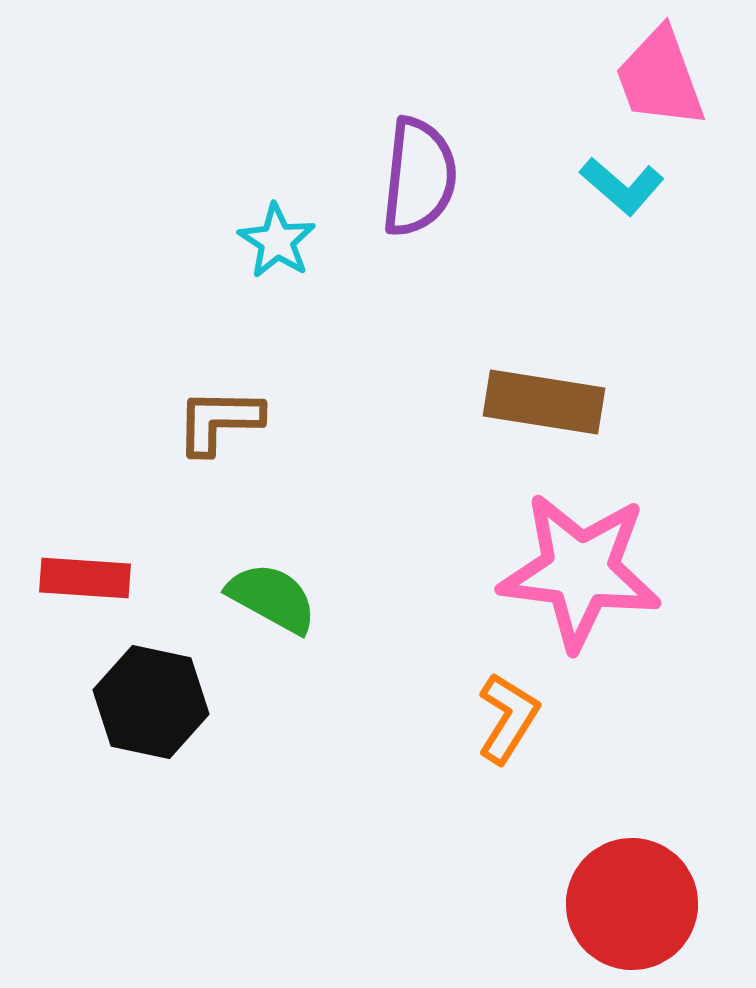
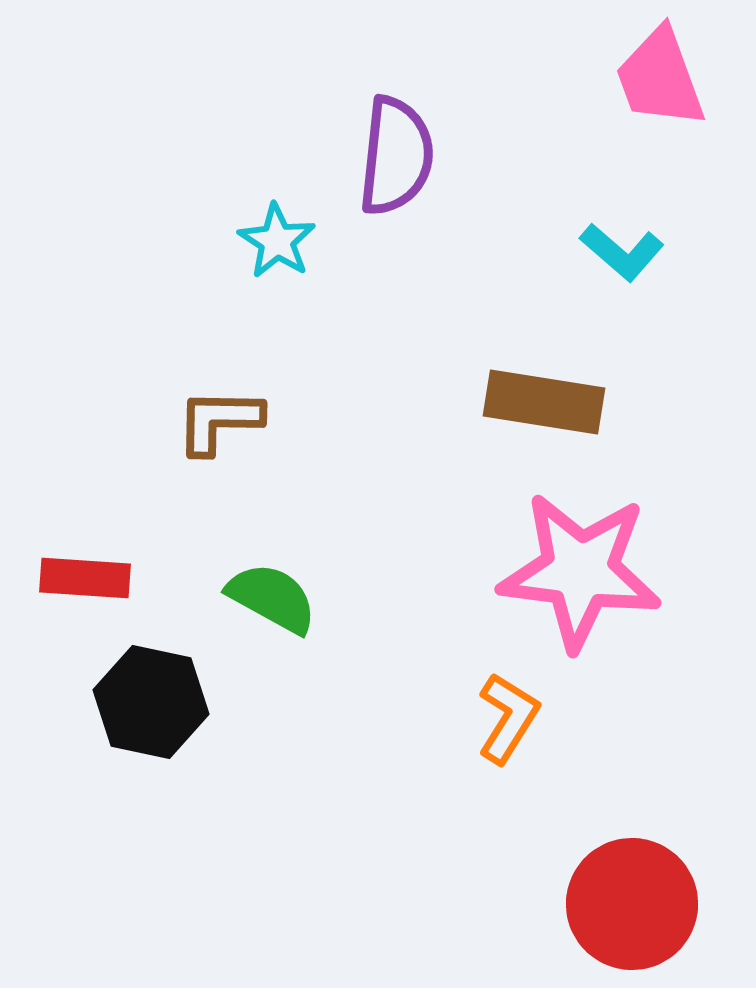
purple semicircle: moved 23 px left, 21 px up
cyan L-shape: moved 66 px down
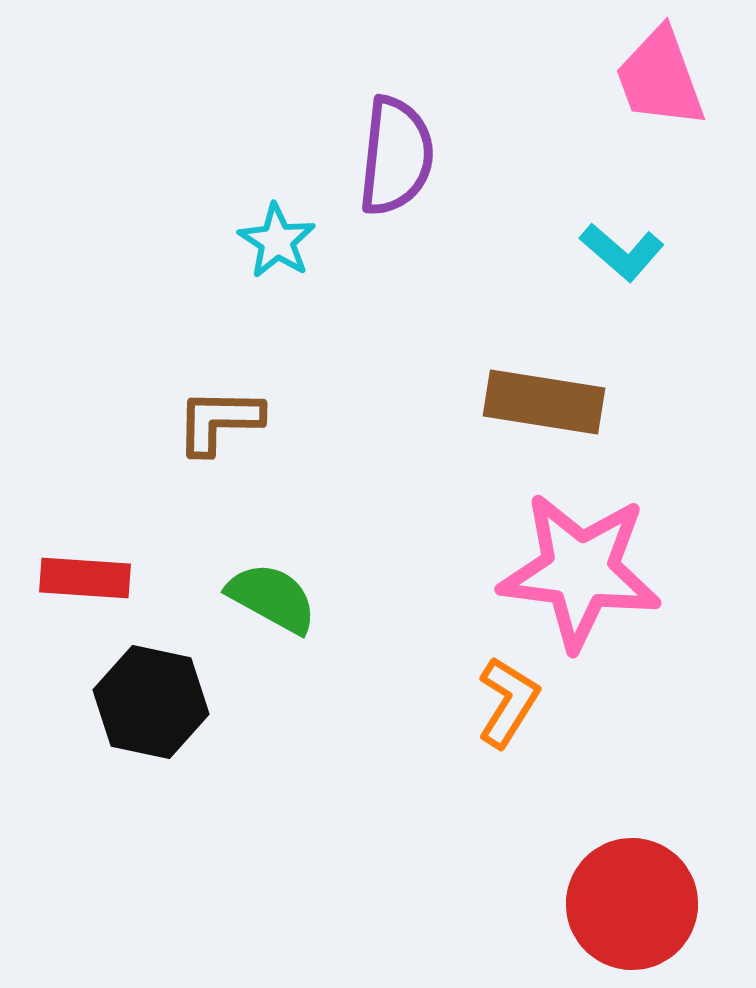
orange L-shape: moved 16 px up
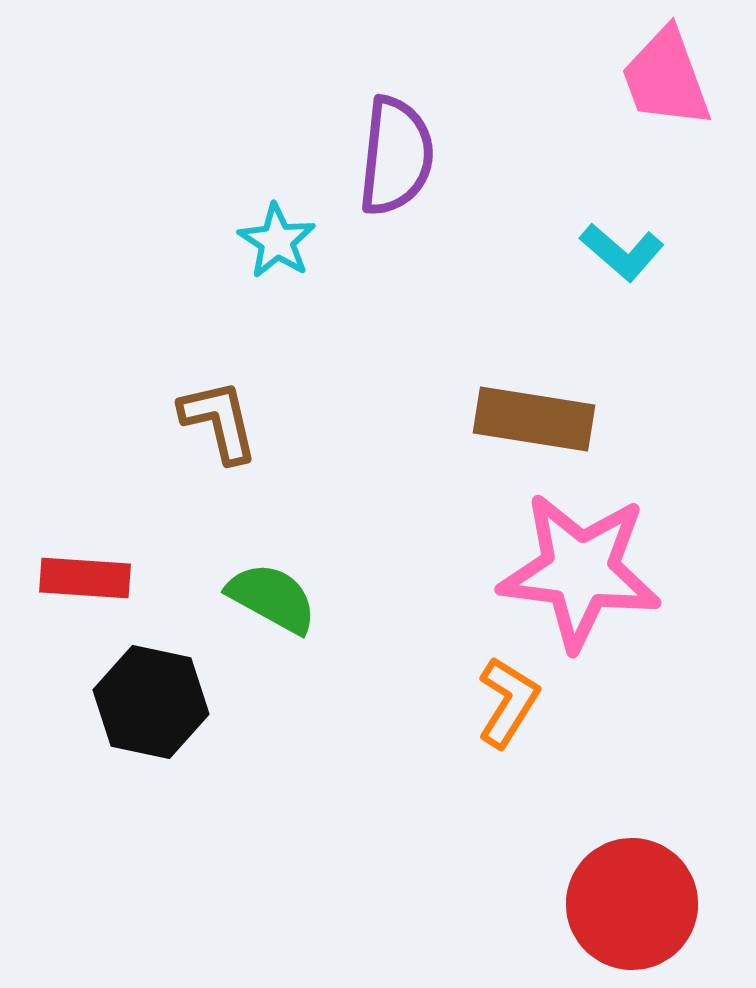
pink trapezoid: moved 6 px right
brown rectangle: moved 10 px left, 17 px down
brown L-shape: rotated 76 degrees clockwise
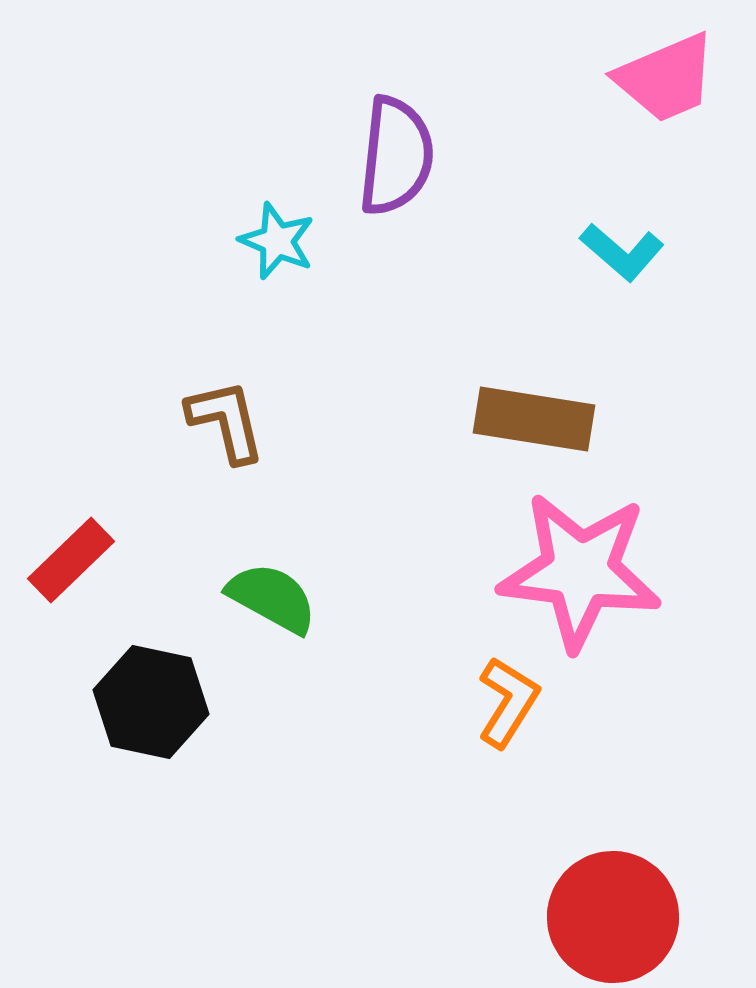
pink trapezoid: rotated 93 degrees counterclockwise
cyan star: rotated 10 degrees counterclockwise
brown L-shape: moved 7 px right
red rectangle: moved 14 px left, 18 px up; rotated 48 degrees counterclockwise
red circle: moved 19 px left, 13 px down
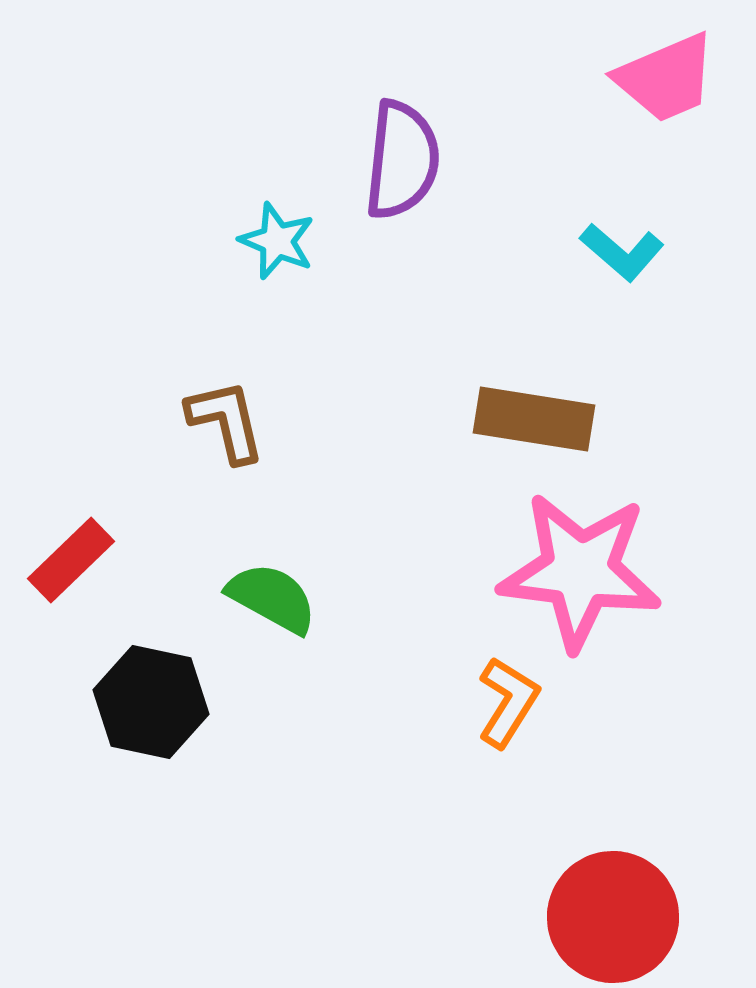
purple semicircle: moved 6 px right, 4 px down
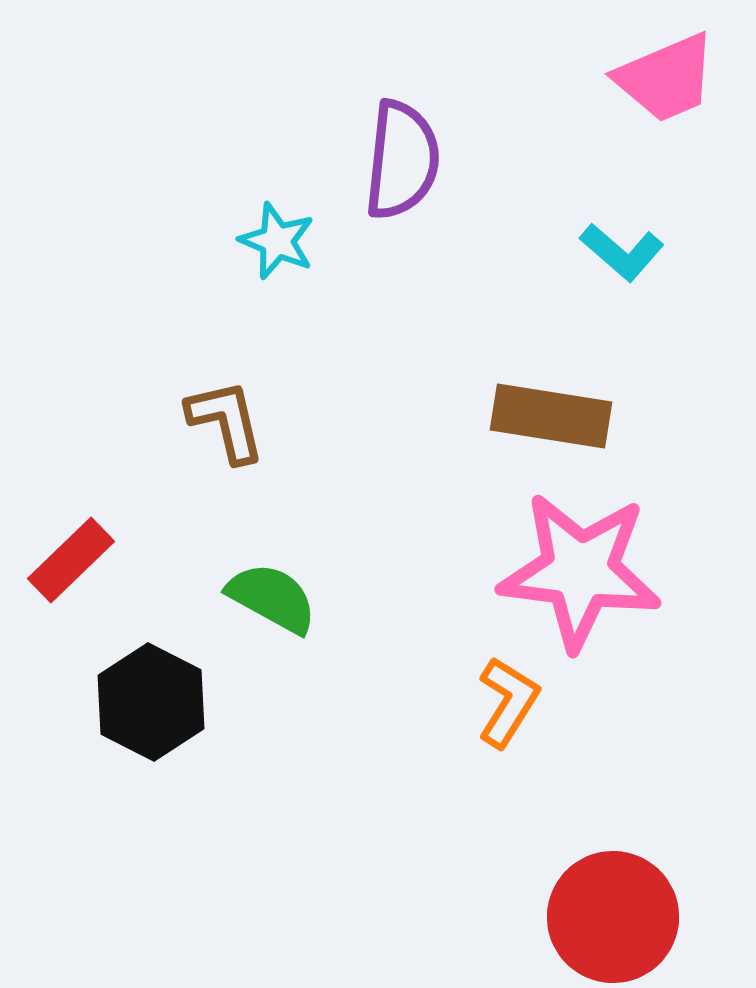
brown rectangle: moved 17 px right, 3 px up
black hexagon: rotated 15 degrees clockwise
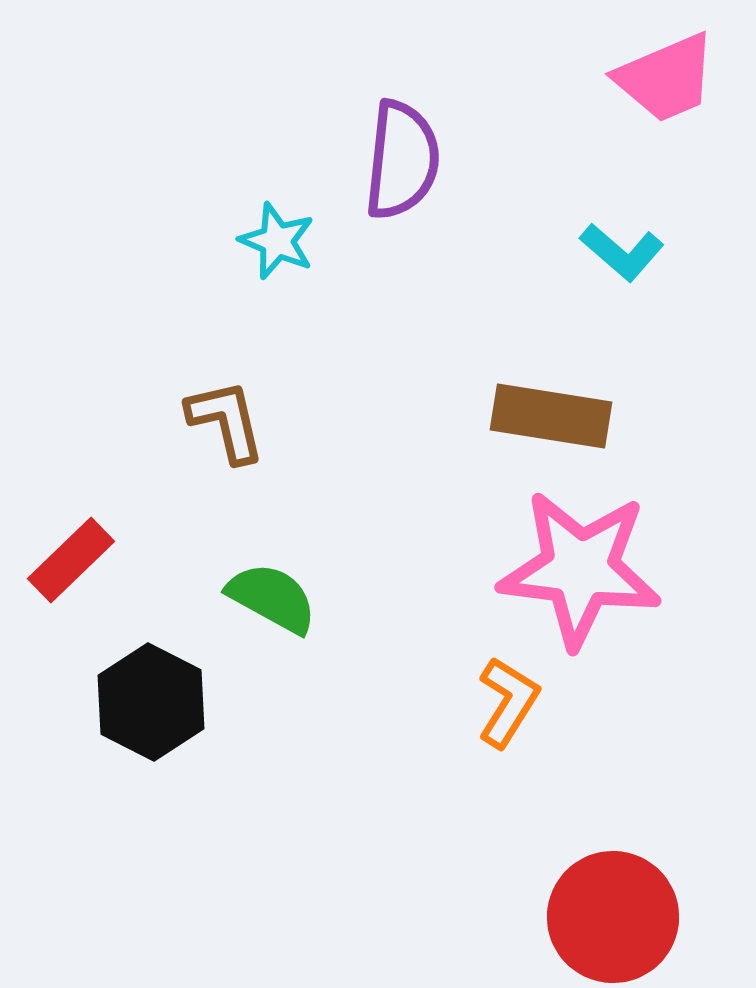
pink star: moved 2 px up
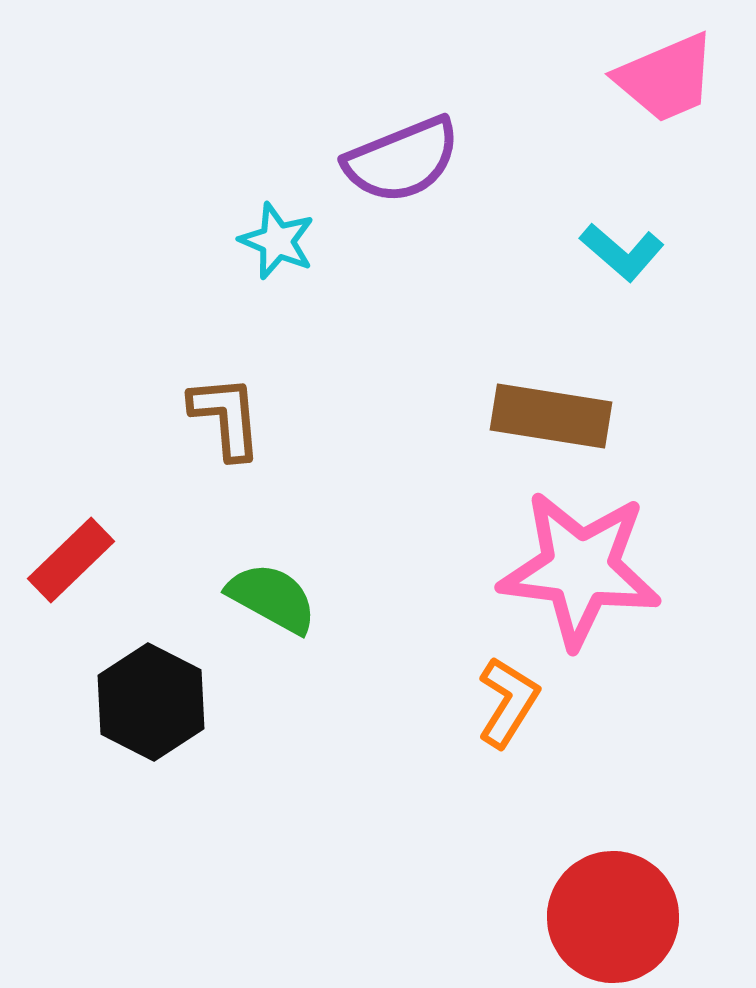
purple semicircle: rotated 62 degrees clockwise
brown L-shape: moved 4 px up; rotated 8 degrees clockwise
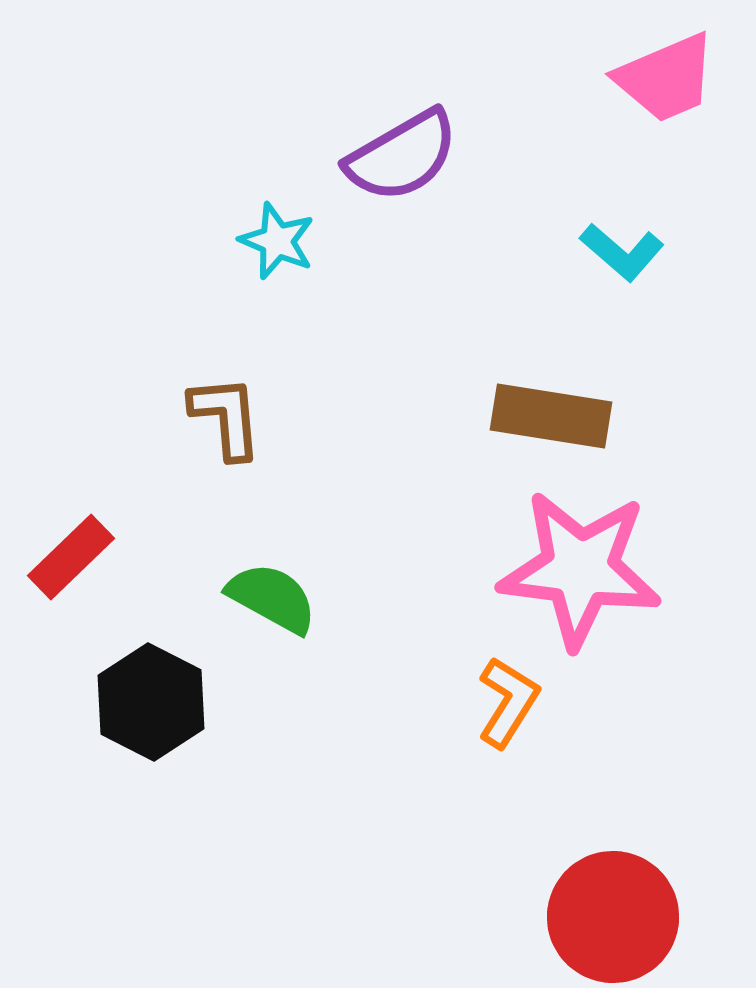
purple semicircle: moved 4 px up; rotated 8 degrees counterclockwise
red rectangle: moved 3 px up
